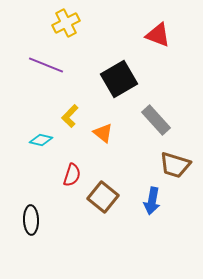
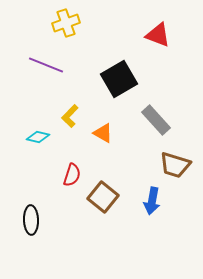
yellow cross: rotated 8 degrees clockwise
orange triangle: rotated 10 degrees counterclockwise
cyan diamond: moved 3 px left, 3 px up
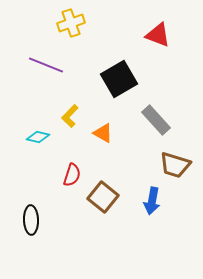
yellow cross: moved 5 px right
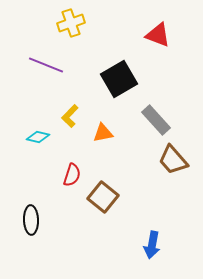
orange triangle: rotated 40 degrees counterclockwise
brown trapezoid: moved 2 px left, 5 px up; rotated 32 degrees clockwise
blue arrow: moved 44 px down
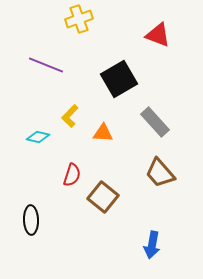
yellow cross: moved 8 px right, 4 px up
gray rectangle: moved 1 px left, 2 px down
orange triangle: rotated 15 degrees clockwise
brown trapezoid: moved 13 px left, 13 px down
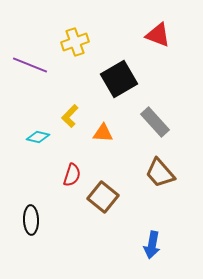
yellow cross: moved 4 px left, 23 px down
purple line: moved 16 px left
